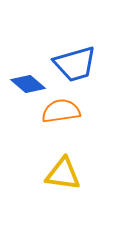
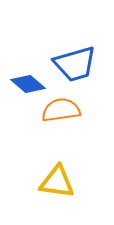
orange semicircle: moved 1 px up
yellow triangle: moved 6 px left, 8 px down
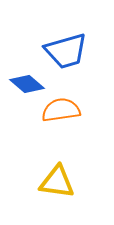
blue trapezoid: moved 9 px left, 13 px up
blue diamond: moved 1 px left
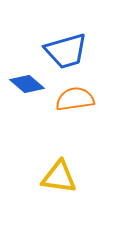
orange semicircle: moved 14 px right, 11 px up
yellow triangle: moved 2 px right, 5 px up
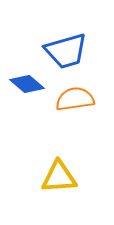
yellow triangle: rotated 12 degrees counterclockwise
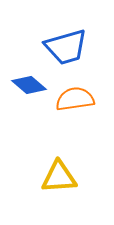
blue trapezoid: moved 4 px up
blue diamond: moved 2 px right, 1 px down
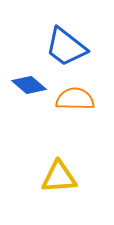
blue trapezoid: rotated 54 degrees clockwise
orange semicircle: rotated 9 degrees clockwise
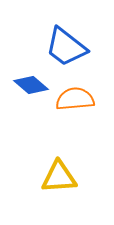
blue diamond: moved 2 px right
orange semicircle: rotated 6 degrees counterclockwise
